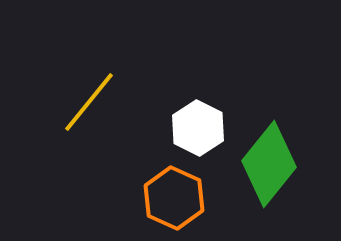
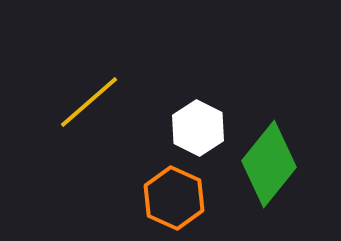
yellow line: rotated 10 degrees clockwise
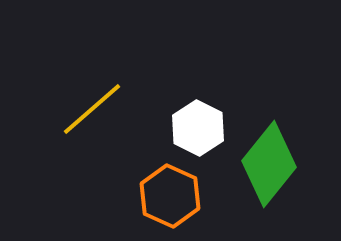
yellow line: moved 3 px right, 7 px down
orange hexagon: moved 4 px left, 2 px up
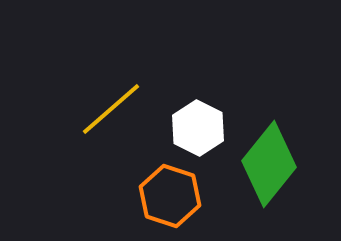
yellow line: moved 19 px right
orange hexagon: rotated 6 degrees counterclockwise
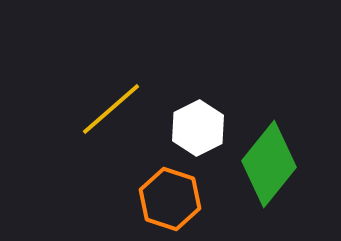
white hexagon: rotated 6 degrees clockwise
orange hexagon: moved 3 px down
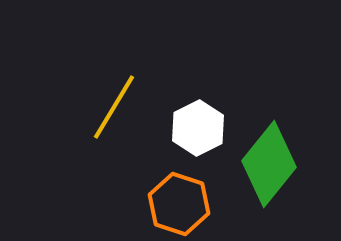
yellow line: moved 3 px right, 2 px up; rotated 18 degrees counterclockwise
orange hexagon: moved 9 px right, 5 px down
